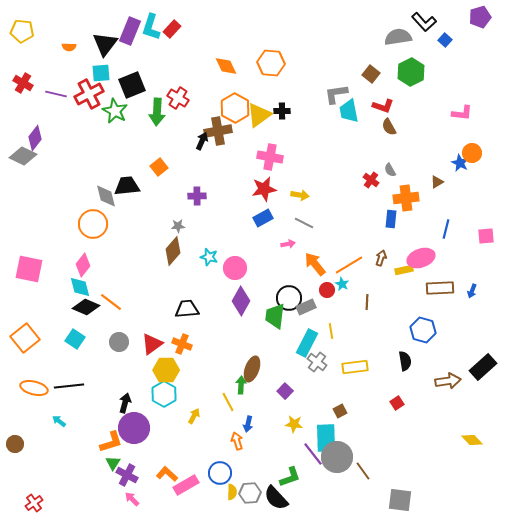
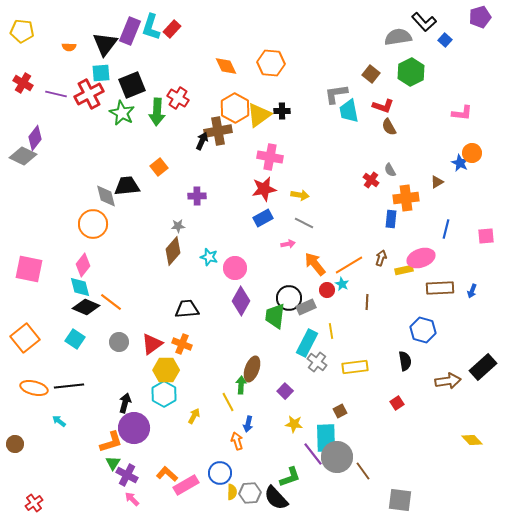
green star at (115, 111): moved 7 px right, 2 px down
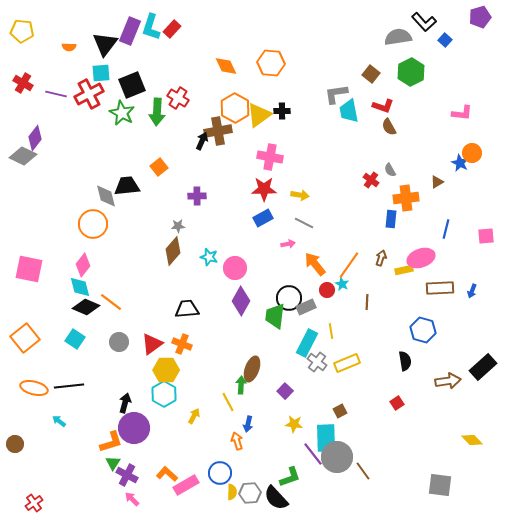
red star at (264, 189): rotated 10 degrees clockwise
orange line at (349, 265): rotated 24 degrees counterclockwise
yellow rectangle at (355, 367): moved 8 px left, 4 px up; rotated 15 degrees counterclockwise
gray square at (400, 500): moved 40 px right, 15 px up
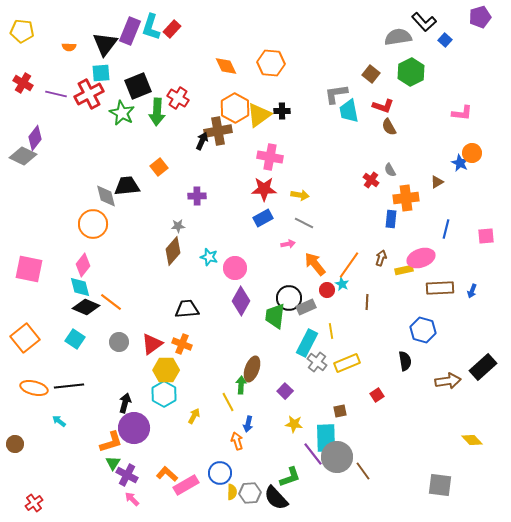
black square at (132, 85): moved 6 px right, 1 px down
red square at (397, 403): moved 20 px left, 8 px up
brown square at (340, 411): rotated 16 degrees clockwise
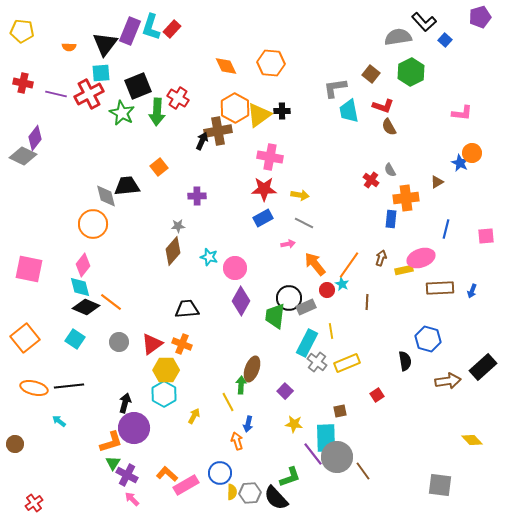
red cross at (23, 83): rotated 18 degrees counterclockwise
gray L-shape at (336, 94): moved 1 px left, 6 px up
blue hexagon at (423, 330): moved 5 px right, 9 px down
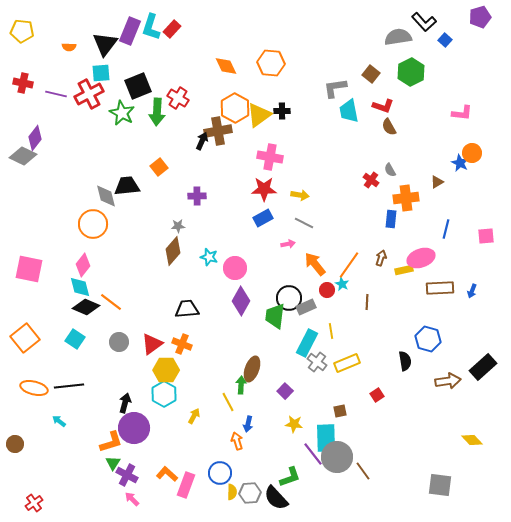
pink rectangle at (186, 485): rotated 40 degrees counterclockwise
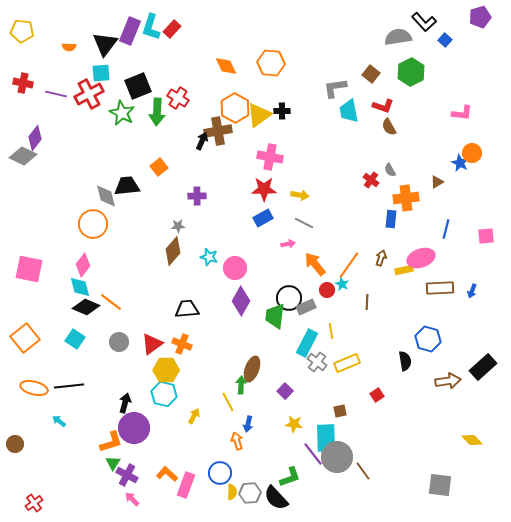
cyan hexagon at (164, 394): rotated 15 degrees counterclockwise
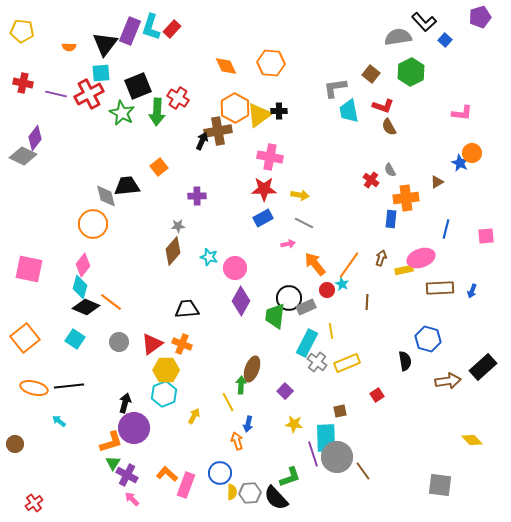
black cross at (282, 111): moved 3 px left
cyan diamond at (80, 287): rotated 30 degrees clockwise
cyan hexagon at (164, 394): rotated 25 degrees clockwise
purple line at (313, 454): rotated 20 degrees clockwise
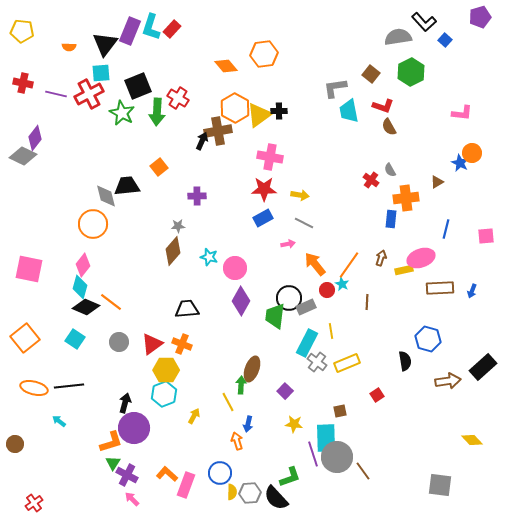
orange hexagon at (271, 63): moved 7 px left, 9 px up; rotated 12 degrees counterclockwise
orange diamond at (226, 66): rotated 15 degrees counterclockwise
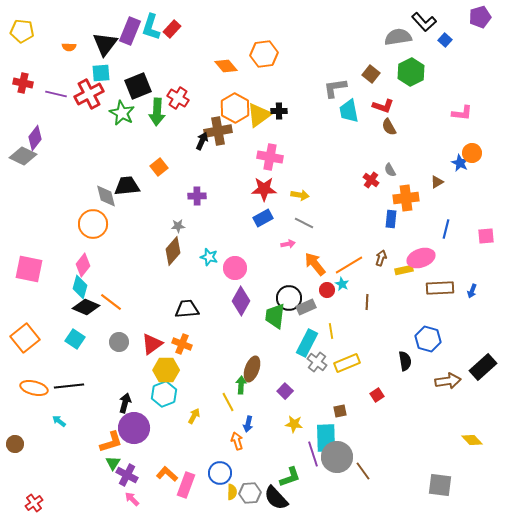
orange line at (349, 265): rotated 24 degrees clockwise
